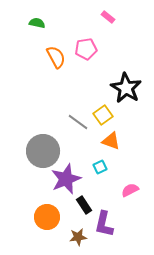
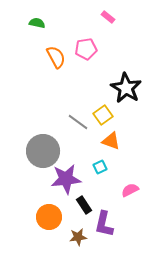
purple star: rotated 16 degrees clockwise
orange circle: moved 2 px right
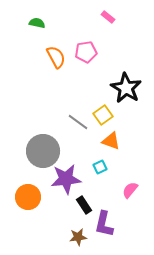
pink pentagon: moved 3 px down
pink semicircle: rotated 24 degrees counterclockwise
orange circle: moved 21 px left, 20 px up
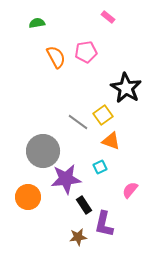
green semicircle: rotated 21 degrees counterclockwise
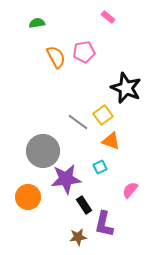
pink pentagon: moved 2 px left
black star: rotated 8 degrees counterclockwise
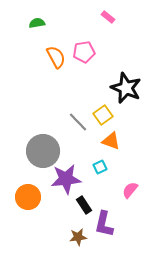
gray line: rotated 10 degrees clockwise
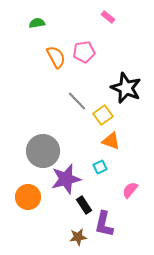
gray line: moved 1 px left, 21 px up
purple star: rotated 8 degrees counterclockwise
